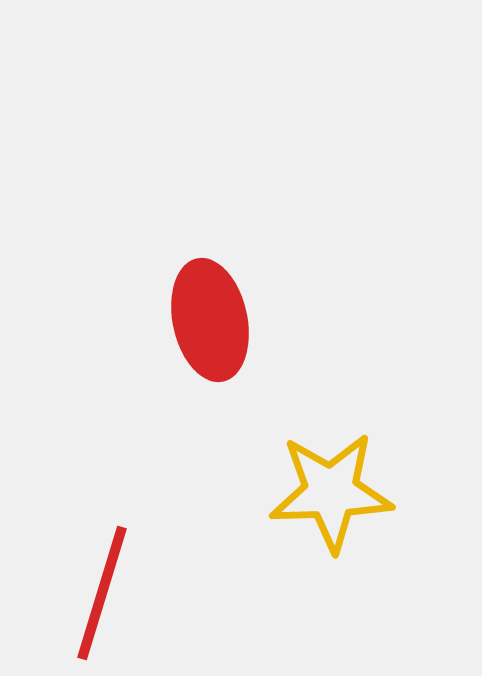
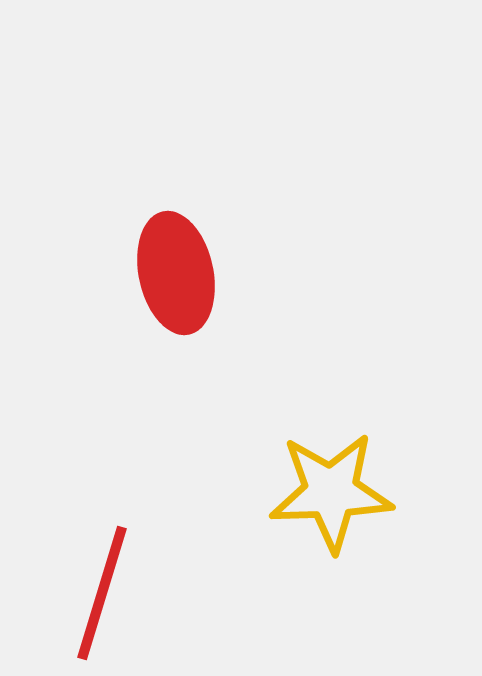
red ellipse: moved 34 px left, 47 px up
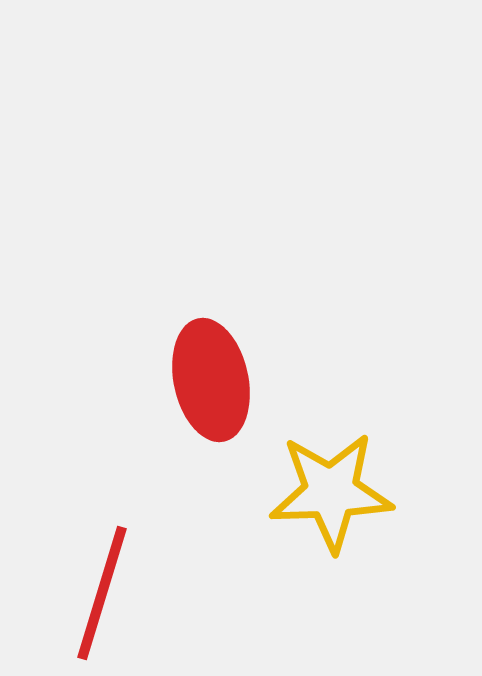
red ellipse: moved 35 px right, 107 px down
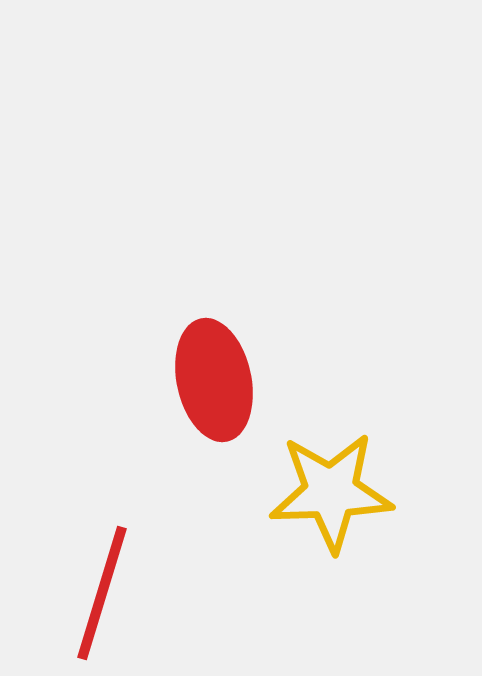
red ellipse: moved 3 px right
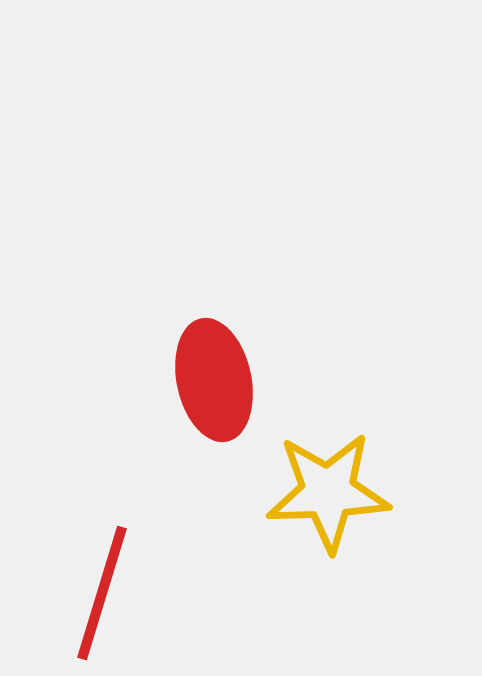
yellow star: moved 3 px left
